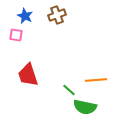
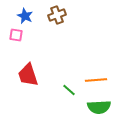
green semicircle: moved 14 px right; rotated 15 degrees counterclockwise
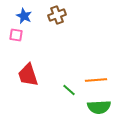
blue star: moved 1 px left
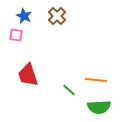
brown cross: moved 1 px down; rotated 24 degrees counterclockwise
orange line: rotated 10 degrees clockwise
